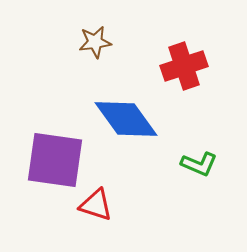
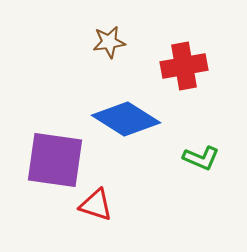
brown star: moved 14 px right
red cross: rotated 9 degrees clockwise
blue diamond: rotated 22 degrees counterclockwise
green L-shape: moved 2 px right, 6 px up
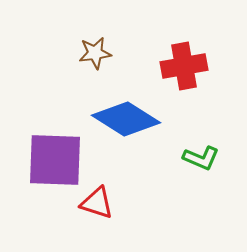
brown star: moved 14 px left, 11 px down
purple square: rotated 6 degrees counterclockwise
red triangle: moved 1 px right, 2 px up
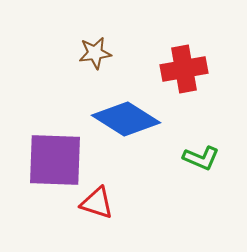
red cross: moved 3 px down
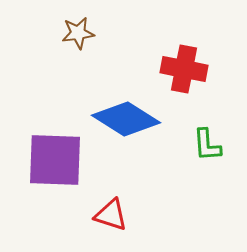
brown star: moved 17 px left, 20 px up
red cross: rotated 21 degrees clockwise
green L-shape: moved 6 px right, 13 px up; rotated 63 degrees clockwise
red triangle: moved 14 px right, 12 px down
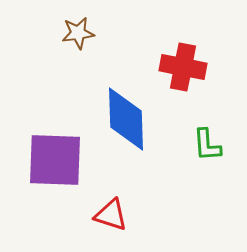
red cross: moved 1 px left, 2 px up
blue diamond: rotated 56 degrees clockwise
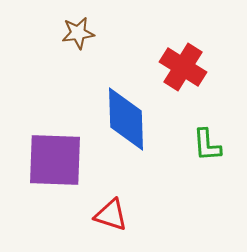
red cross: rotated 21 degrees clockwise
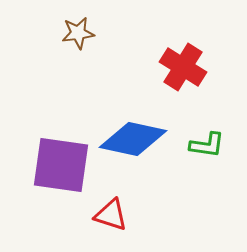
blue diamond: moved 7 px right, 20 px down; rotated 76 degrees counterclockwise
green L-shape: rotated 78 degrees counterclockwise
purple square: moved 6 px right, 5 px down; rotated 6 degrees clockwise
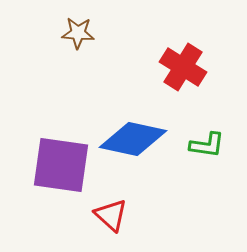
brown star: rotated 12 degrees clockwise
red triangle: rotated 24 degrees clockwise
